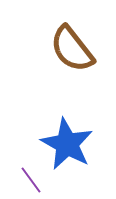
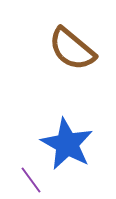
brown semicircle: rotated 12 degrees counterclockwise
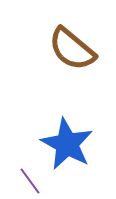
purple line: moved 1 px left, 1 px down
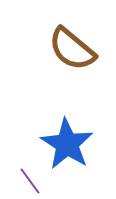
blue star: rotated 4 degrees clockwise
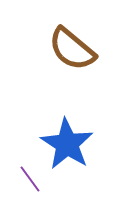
purple line: moved 2 px up
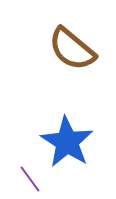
blue star: moved 2 px up
